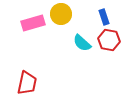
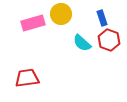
blue rectangle: moved 2 px left, 1 px down
red hexagon: rotated 10 degrees clockwise
red trapezoid: moved 5 px up; rotated 110 degrees counterclockwise
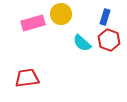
blue rectangle: moved 3 px right, 1 px up; rotated 35 degrees clockwise
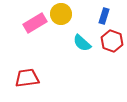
blue rectangle: moved 1 px left, 1 px up
pink rectangle: moved 2 px right; rotated 15 degrees counterclockwise
red hexagon: moved 3 px right, 1 px down
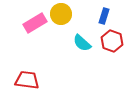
red trapezoid: moved 2 px down; rotated 15 degrees clockwise
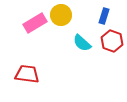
yellow circle: moved 1 px down
red trapezoid: moved 6 px up
